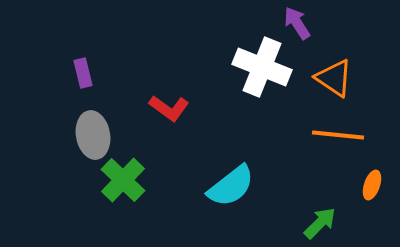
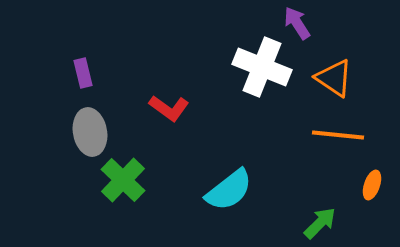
gray ellipse: moved 3 px left, 3 px up
cyan semicircle: moved 2 px left, 4 px down
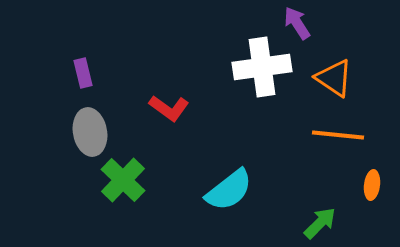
white cross: rotated 30 degrees counterclockwise
orange ellipse: rotated 12 degrees counterclockwise
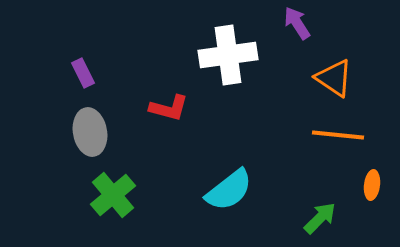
white cross: moved 34 px left, 12 px up
purple rectangle: rotated 12 degrees counterclockwise
red L-shape: rotated 21 degrees counterclockwise
green cross: moved 10 px left, 15 px down; rotated 6 degrees clockwise
green arrow: moved 5 px up
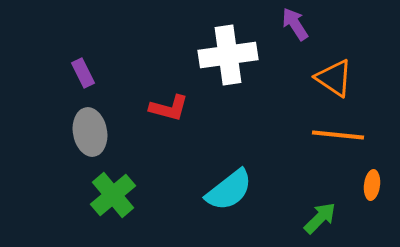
purple arrow: moved 2 px left, 1 px down
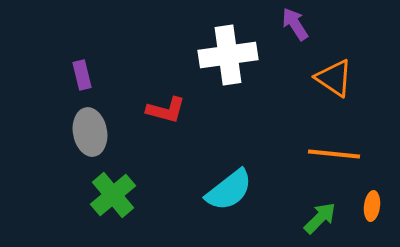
purple rectangle: moved 1 px left, 2 px down; rotated 12 degrees clockwise
red L-shape: moved 3 px left, 2 px down
orange line: moved 4 px left, 19 px down
orange ellipse: moved 21 px down
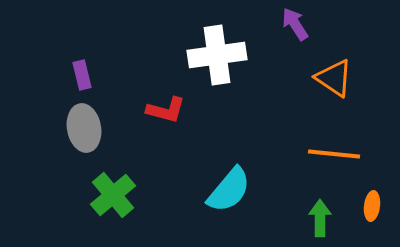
white cross: moved 11 px left
gray ellipse: moved 6 px left, 4 px up
cyan semicircle: rotated 12 degrees counterclockwise
green arrow: rotated 45 degrees counterclockwise
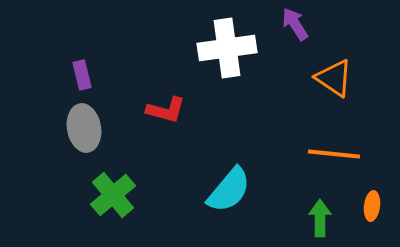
white cross: moved 10 px right, 7 px up
